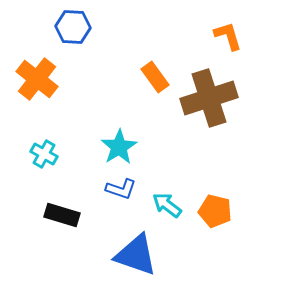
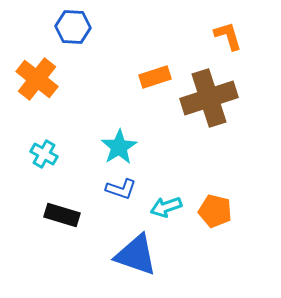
orange rectangle: rotated 72 degrees counterclockwise
cyan arrow: moved 1 px left, 2 px down; rotated 56 degrees counterclockwise
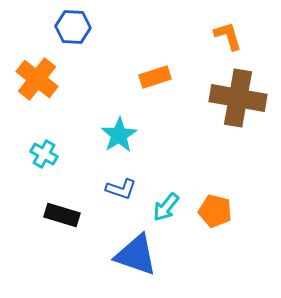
brown cross: moved 29 px right; rotated 28 degrees clockwise
cyan star: moved 12 px up
cyan arrow: rotated 32 degrees counterclockwise
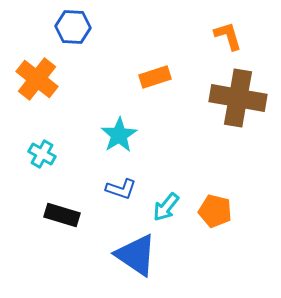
cyan cross: moved 2 px left
blue triangle: rotated 15 degrees clockwise
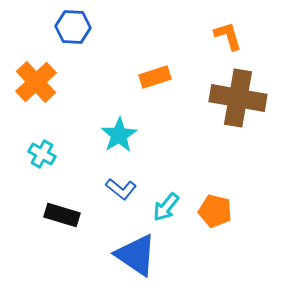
orange cross: moved 1 px left, 3 px down; rotated 9 degrees clockwise
blue L-shape: rotated 20 degrees clockwise
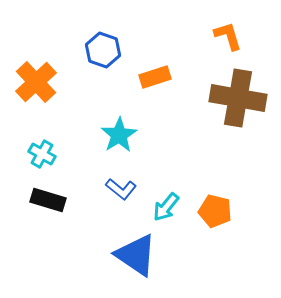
blue hexagon: moved 30 px right, 23 px down; rotated 16 degrees clockwise
black rectangle: moved 14 px left, 15 px up
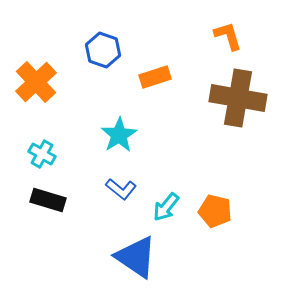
blue triangle: moved 2 px down
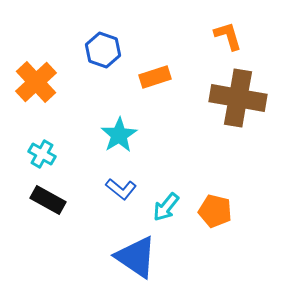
black rectangle: rotated 12 degrees clockwise
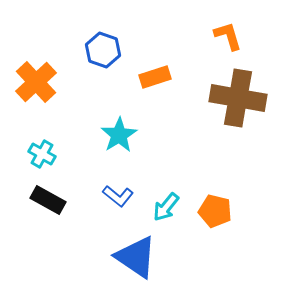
blue L-shape: moved 3 px left, 7 px down
